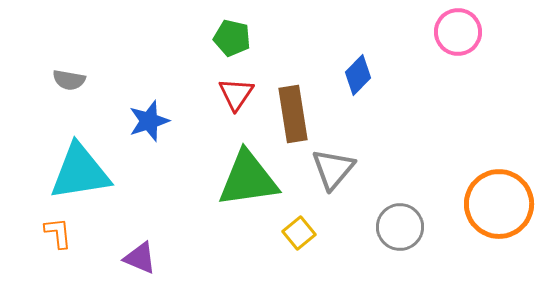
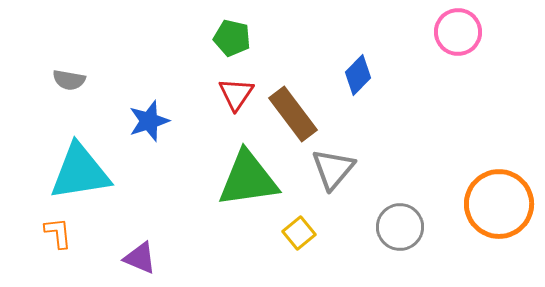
brown rectangle: rotated 28 degrees counterclockwise
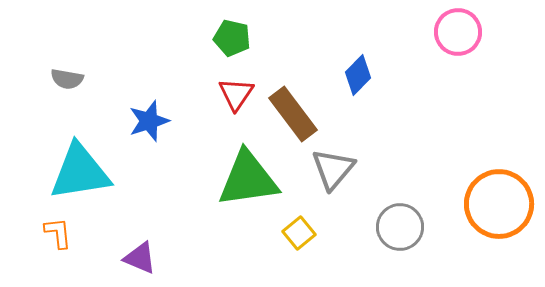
gray semicircle: moved 2 px left, 1 px up
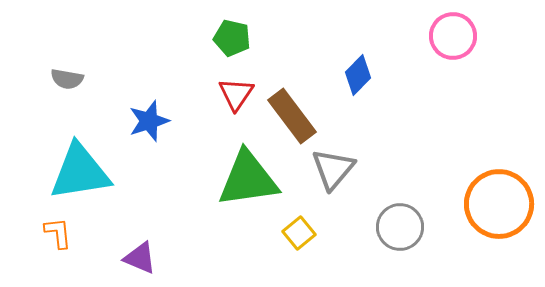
pink circle: moved 5 px left, 4 px down
brown rectangle: moved 1 px left, 2 px down
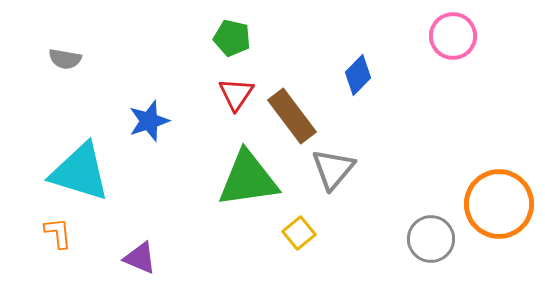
gray semicircle: moved 2 px left, 20 px up
cyan triangle: rotated 26 degrees clockwise
gray circle: moved 31 px right, 12 px down
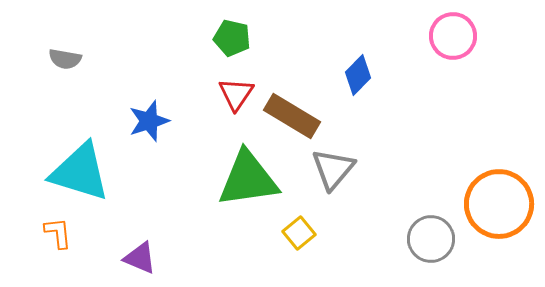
brown rectangle: rotated 22 degrees counterclockwise
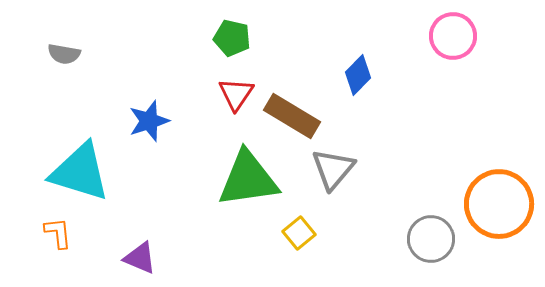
gray semicircle: moved 1 px left, 5 px up
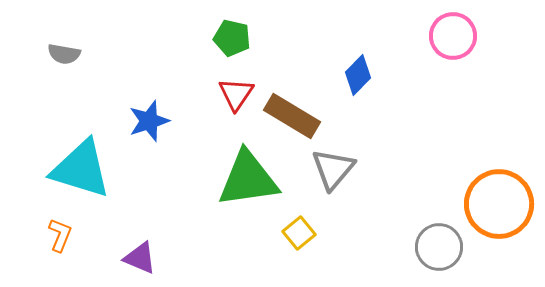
cyan triangle: moved 1 px right, 3 px up
orange L-shape: moved 2 px right, 2 px down; rotated 28 degrees clockwise
gray circle: moved 8 px right, 8 px down
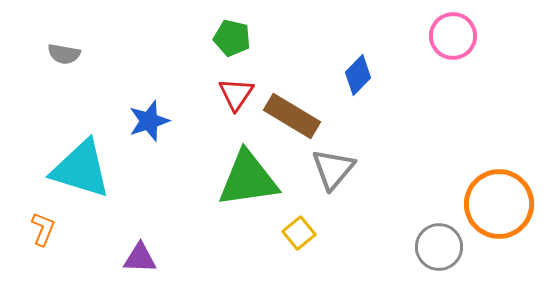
orange L-shape: moved 17 px left, 6 px up
purple triangle: rotated 21 degrees counterclockwise
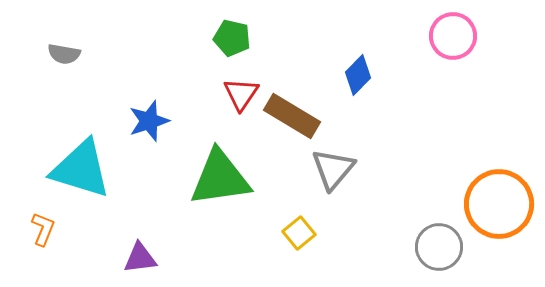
red triangle: moved 5 px right
green triangle: moved 28 px left, 1 px up
purple triangle: rotated 9 degrees counterclockwise
